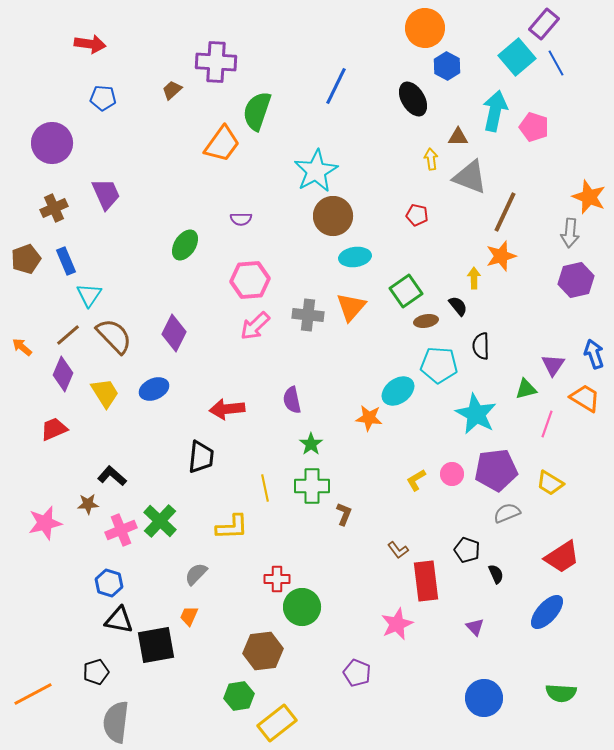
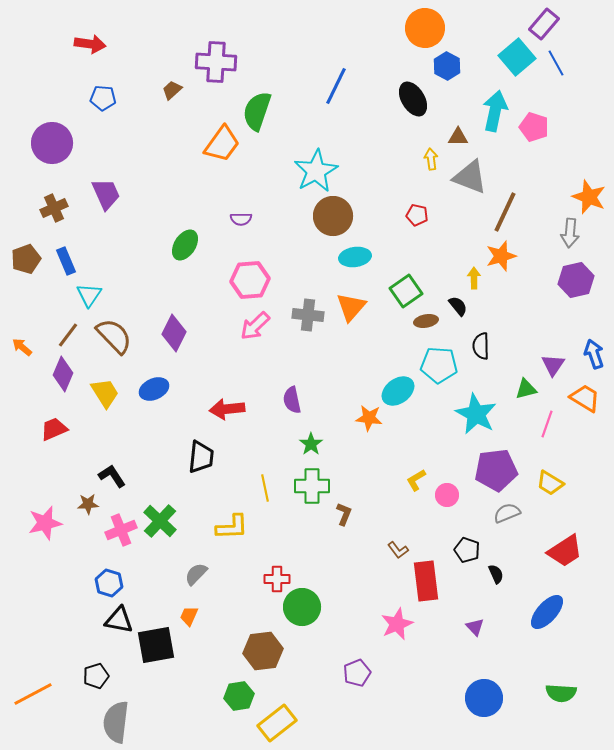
brown line at (68, 335): rotated 12 degrees counterclockwise
pink circle at (452, 474): moved 5 px left, 21 px down
black L-shape at (112, 476): rotated 16 degrees clockwise
red trapezoid at (562, 557): moved 3 px right, 6 px up
black pentagon at (96, 672): moved 4 px down
purple pentagon at (357, 673): rotated 28 degrees clockwise
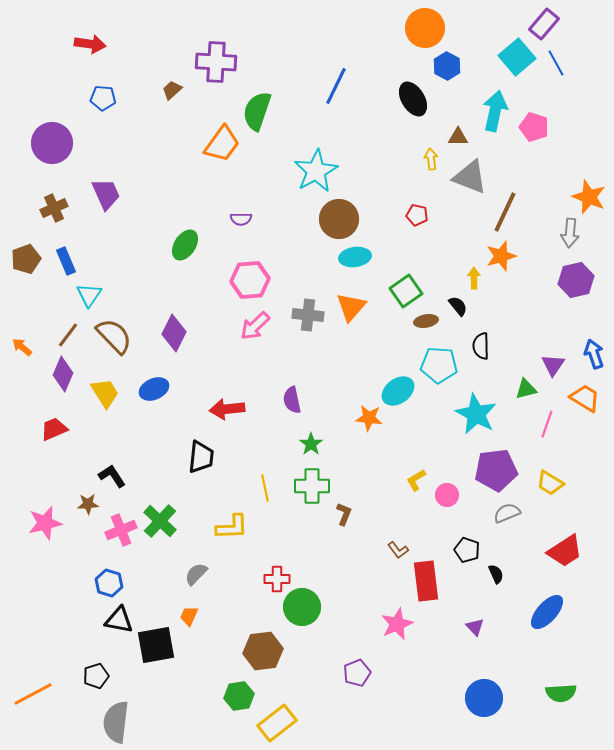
brown circle at (333, 216): moved 6 px right, 3 px down
green semicircle at (561, 693): rotated 8 degrees counterclockwise
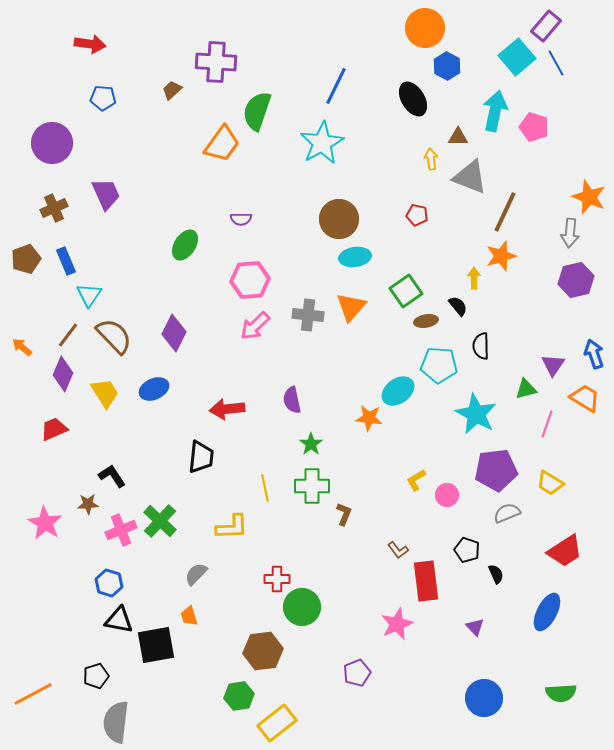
purple rectangle at (544, 24): moved 2 px right, 2 px down
cyan star at (316, 171): moved 6 px right, 28 px up
pink star at (45, 523): rotated 28 degrees counterclockwise
blue ellipse at (547, 612): rotated 15 degrees counterclockwise
orange trapezoid at (189, 616): rotated 40 degrees counterclockwise
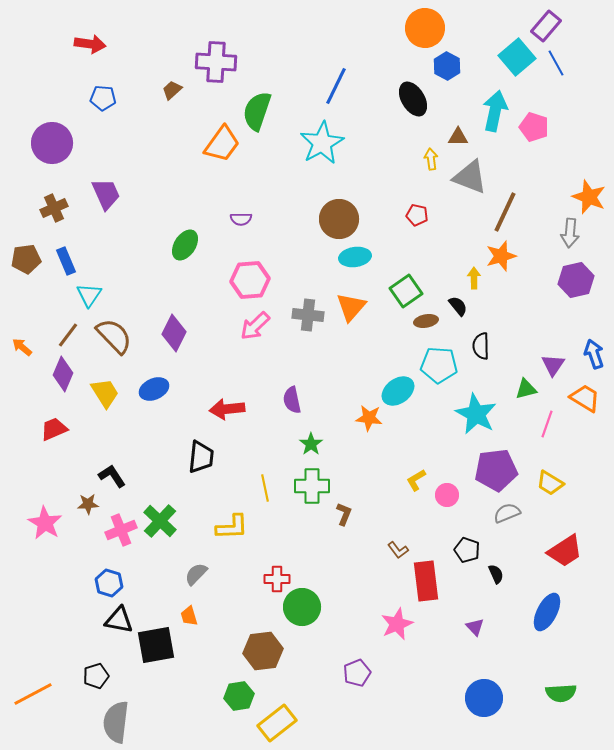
brown pentagon at (26, 259): rotated 12 degrees clockwise
